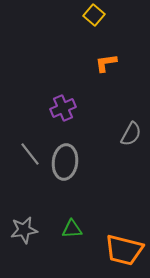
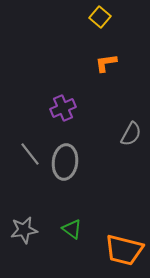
yellow square: moved 6 px right, 2 px down
green triangle: rotated 40 degrees clockwise
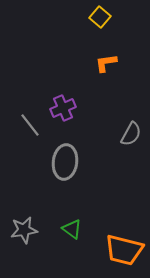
gray line: moved 29 px up
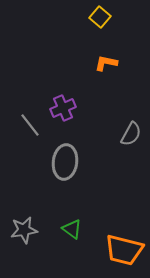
orange L-shape: rotated 20 degrees clockwise
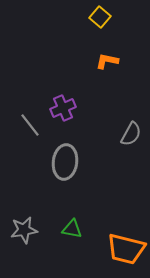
orange L-shape: moved 1 px right, 2 px up
green triangle: rotated 25 degrees counterclockwise
orange trapezoid: moved 2 px right, 1 px up
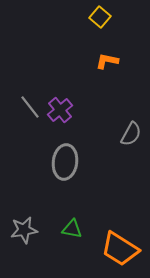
purple cross: moved 3 px left, 2 px down; rotated 15 degrees counterclockwise
gray line: moved 18 px up
orange trapezoid: moved 6 px left; rotated 18 degrees clockwise
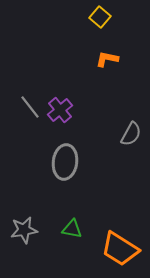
orange L-shape: moved 2 px up
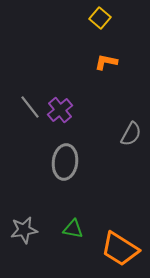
yellow square: moved 1 px down
orange L-shape: moved 1 px left, 3 px down
green triangle: moved 1 px right
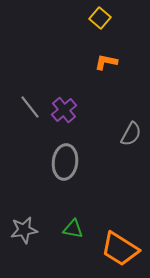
purple cross: moved 4 px right
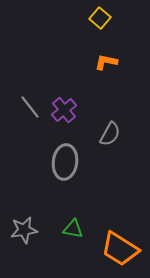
gray semicircle: moved 21 px left
